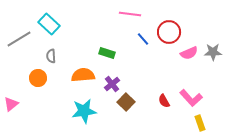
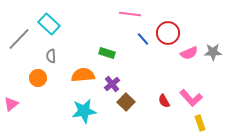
red circle: moved 1 px left, 1 px down
gray line: rotated 15 degrees counterclockwise
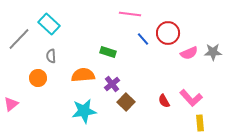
green rectangle: moved 1 px right, 1 px up
yellow rectangle: rotated 14 degrees clockwise
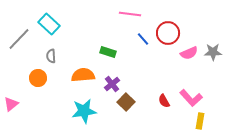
yellow rectangle: moved 2 px up; rotated 14 degrees clockwise
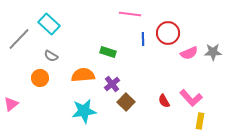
blue line: rotated 40 degrees clockwise
gray semicircle: rotated 56 degrees counterclockwise
orange circle: moved 2 px right
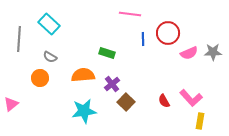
gray line: rotated 40 degrees counterclockwise
green rectangle: moved 1 px left, 1 px down
gray semicircle: moved 1 px left, 1 px down
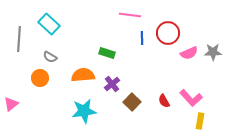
pink line: moved 1 px down
blue line: moved 1 px left, 1 px up
brown square: moved 6 px right
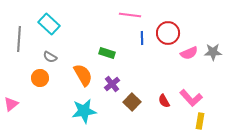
orange semicircle: rotated 65 degrees clockwise
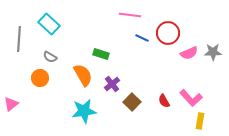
blue line: rotated 64 degrees counterclockwise
green rectangle: moved 6 px left, 1 px down
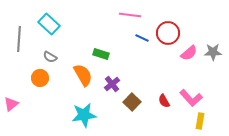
pink semicircle: rotated 18 degrees counterclockwise
cyan star: moved 4 px down
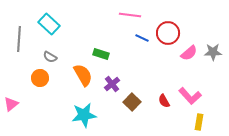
pink L-shape: moved 1 px left, 2 px up
yellow rectangle: moved 1 px left, 1 px down
